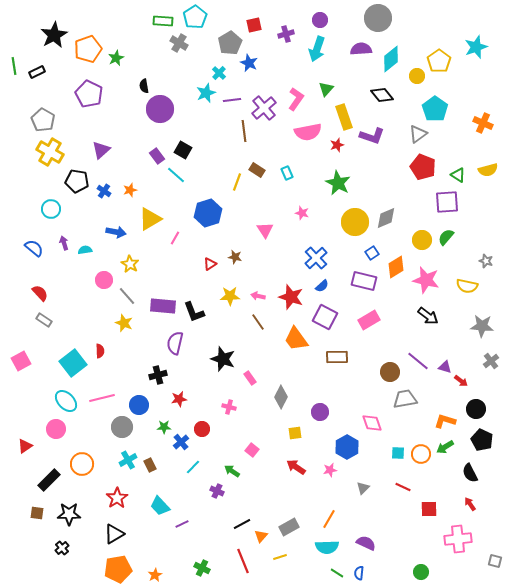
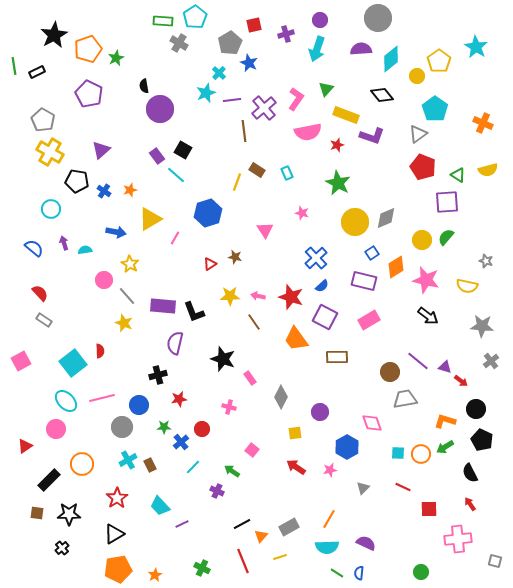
cyan star at (476, 47): rotated 20 degrees counterclockwise
yellow rectangle at (344, 117): moved 2 px right, 2 px up; rotated 50 degrees counterclockwise
brown line at (258, 322): moved 4 px left
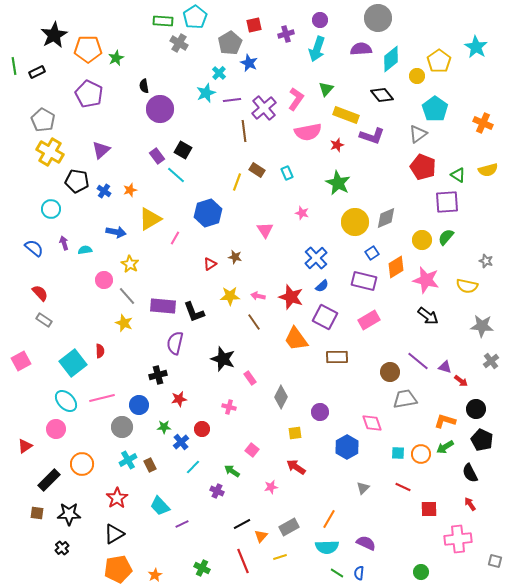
orange pentagon at (88, 49): rotated 20 degrees clockwise
pink star at (330, 470): moved 59 px left, 17 px down
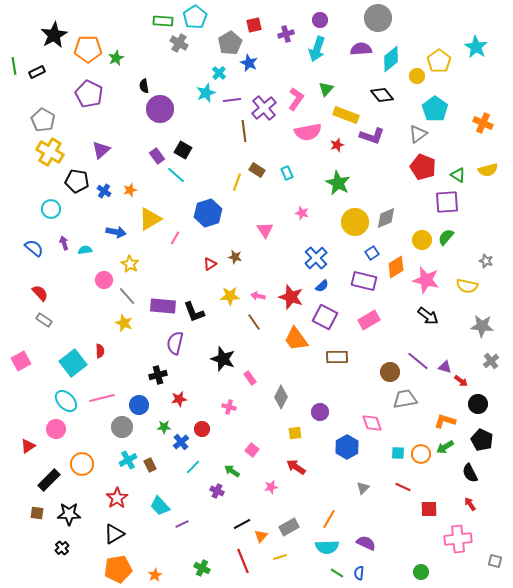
black circle at (476, 409): moved 2 px right, 5 px up
red triangle at (25, 446): moved 3 px right
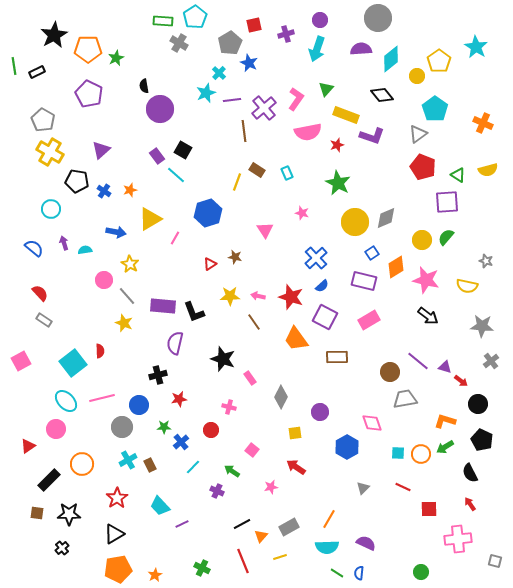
red circle at (202, 429): moved 9 px right, 1 px down
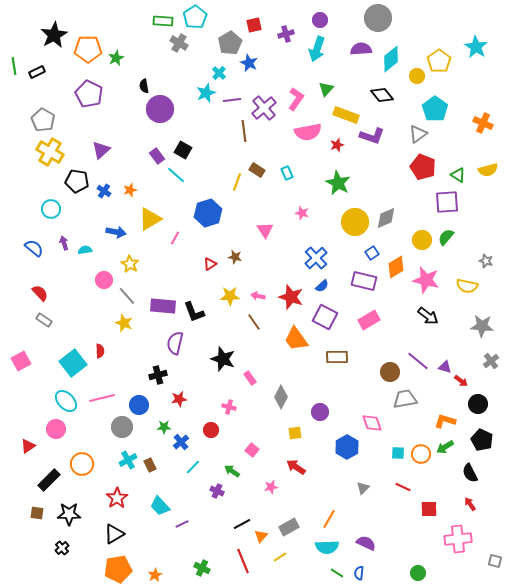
yellow line at (280, 557): rotated 16 degrees counterclockwise
green circle at (421, 572): moved 3 px left, 1 px down
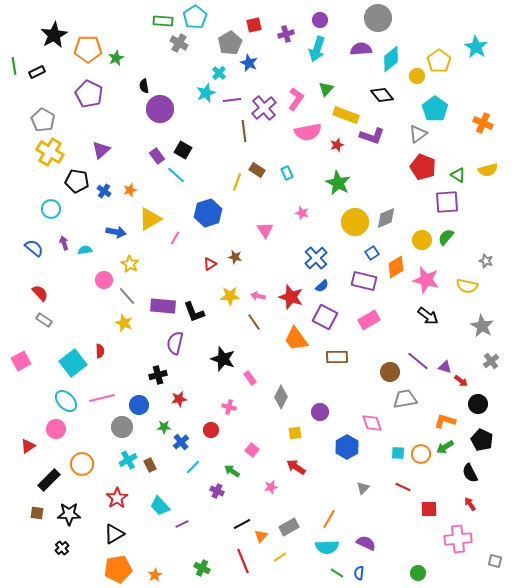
gray star at (482, 326): rotated 25 degrees clockwise
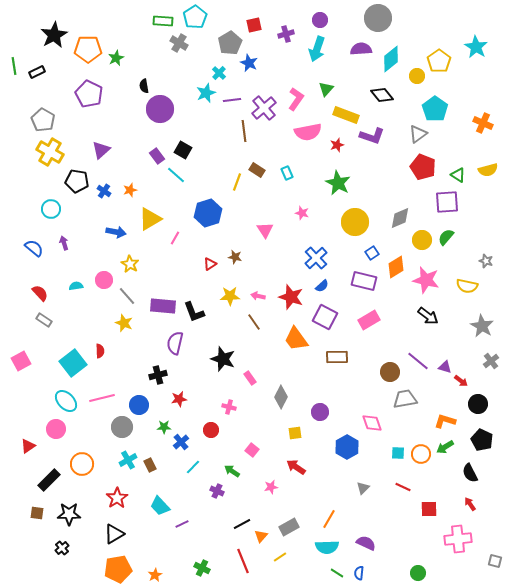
gray diamond at (386, 218): moved 14 px right
cyan semicircle at (85, 250): moved 9 px left, 36 px down
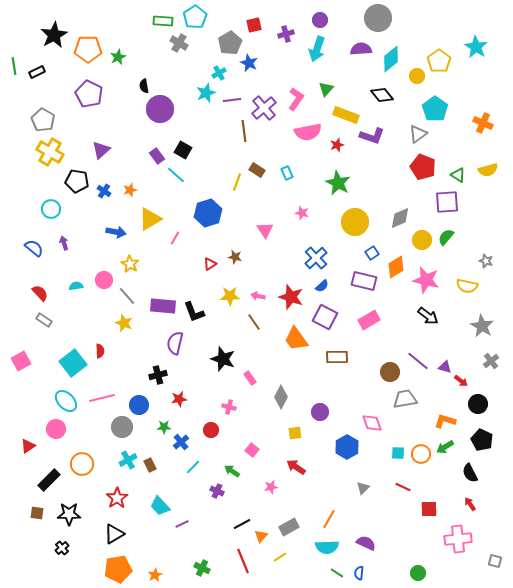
green star at (116, 58): moved 2 px right, 1 px up
cyan cross at (219, 73): rotated 16 degrees clockwise
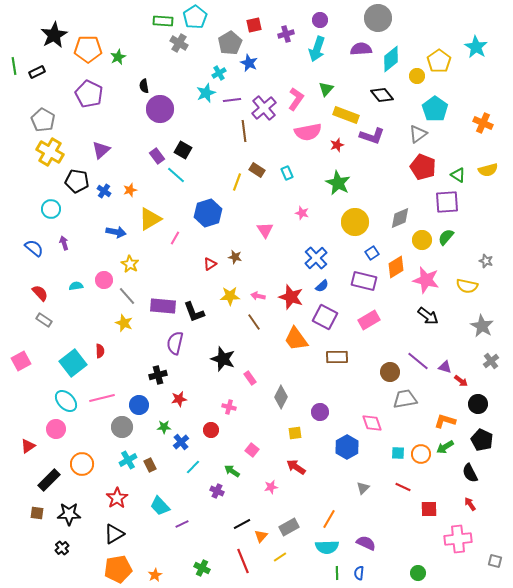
green line at (337, 573): rotated 56 degrees clockwise
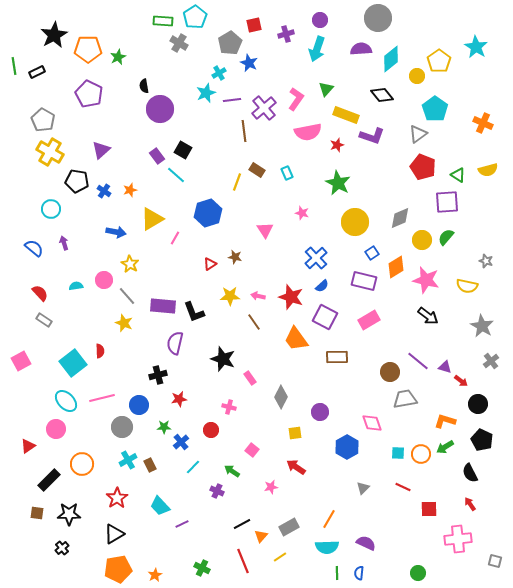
yellow triangle at (150, 219): moved 2 px right
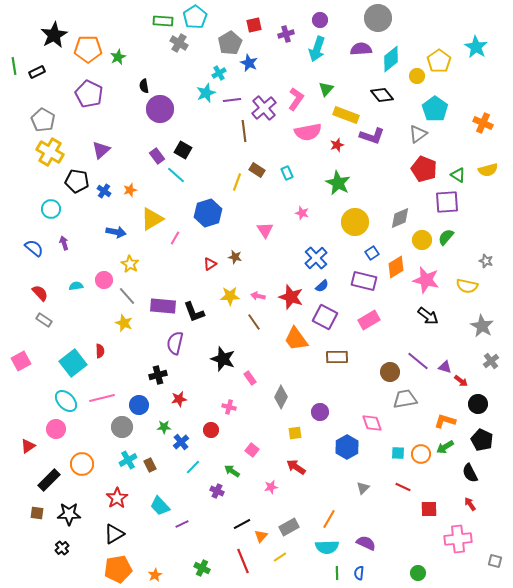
red pentagon at (423, 167): moved 1 px right, 2 px down
